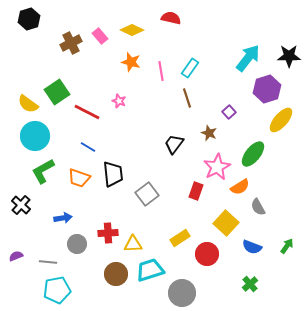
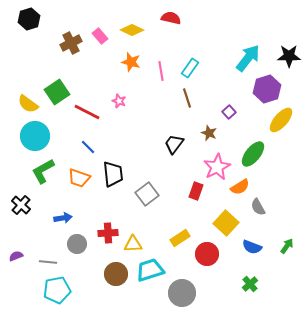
blue line at (88, 147): rotated 14 degrees clockwise
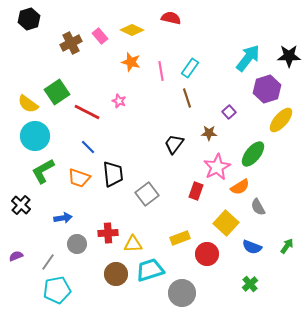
brown star at (209, 133): rotated 21 degrees counterclockwise
yellow rectangle at (180, 238): rotated 12 degrees clockwise
gray line at (48, 262): rotated 60 degrees counterclockwise
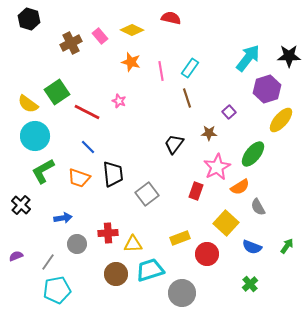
black hexagon at (29, 19): rotated 25 degrees counterclockwise
